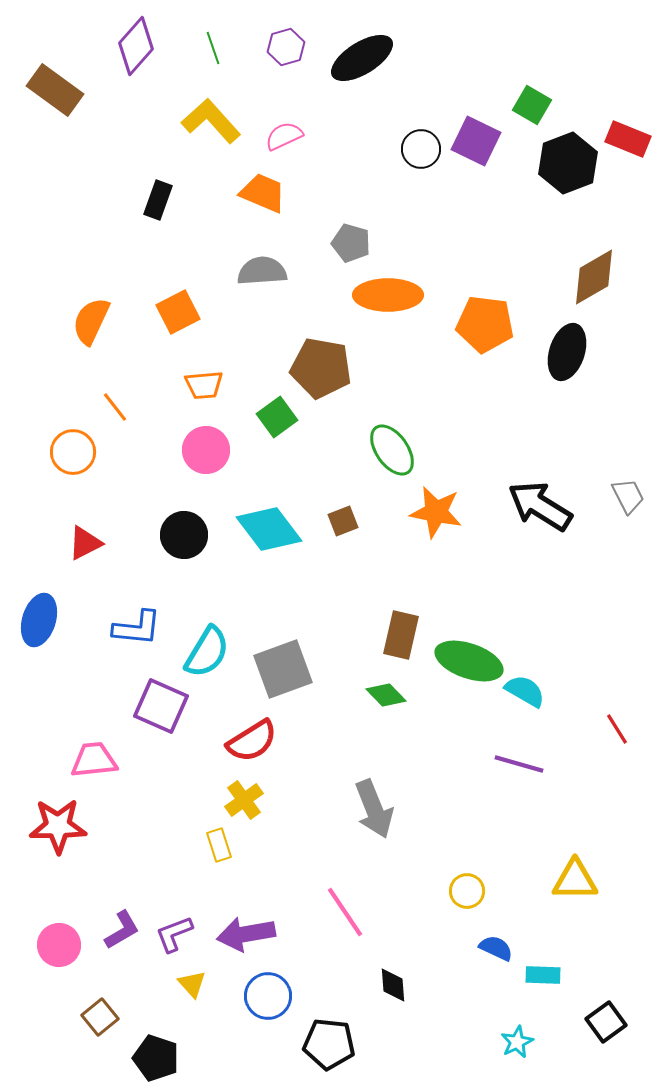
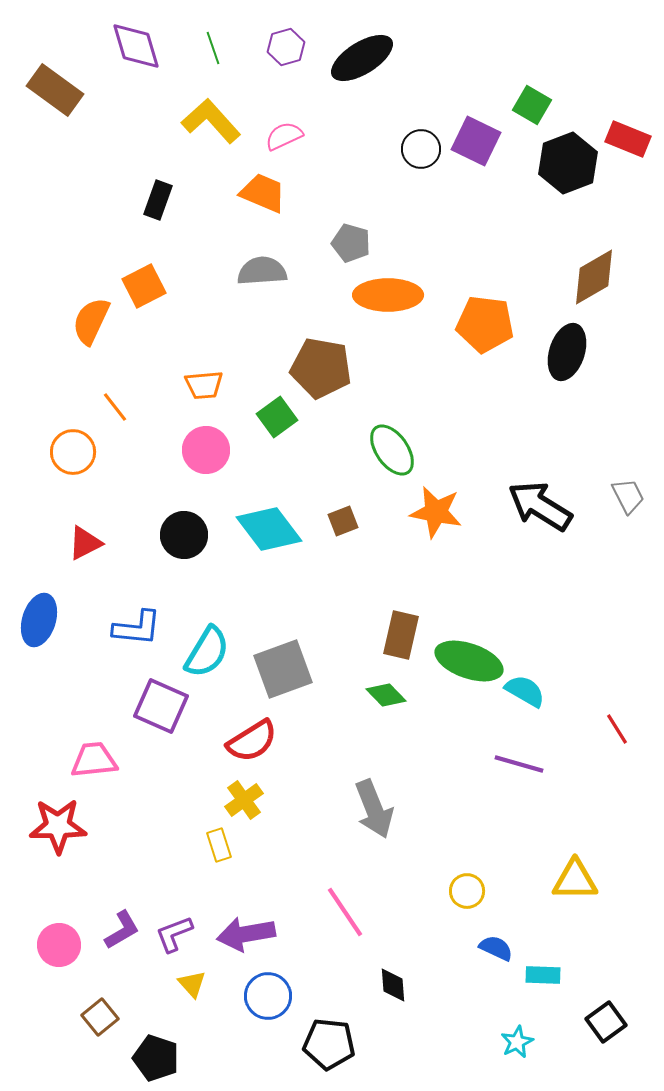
purple diamond at (136, 46): rotated 58 degrees counterclockwise
orange square at (178, 312): moved 34 px left, 26 px up
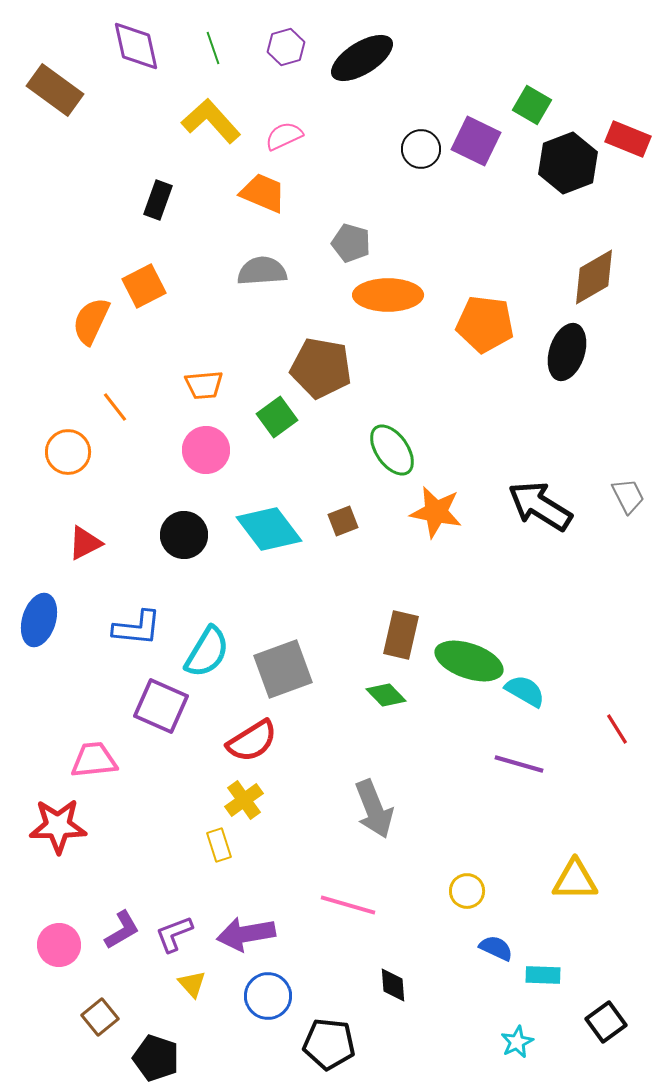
purple diamond at (136, 46): rotated 4 degrees clockwise
orange circle at (73, 452): moved 5 px left
pink line at (345, 912): moved 3 px right, 7 px up; rotated 40 degrees counterclockwise
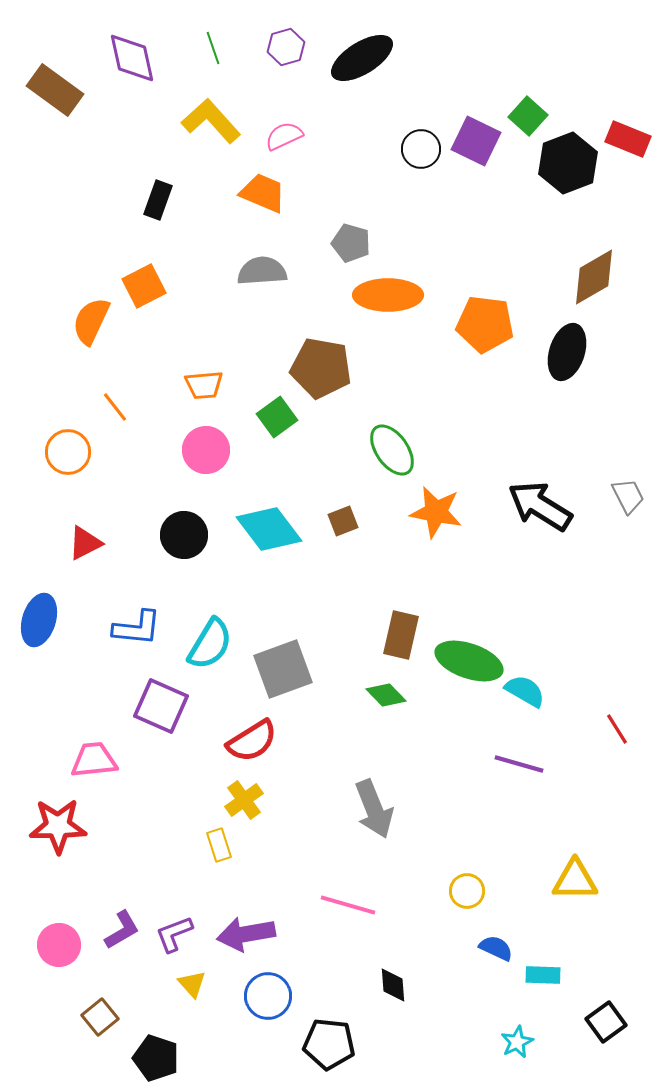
purple diamond at (136, 46): moved 4 px left, 12 px down
green square at (532, 105): moved 4 px left, 11 px down; rotated 12 degrees clockwise
cyan semicircle at (207, 652): moved 3 px right, 8 px up
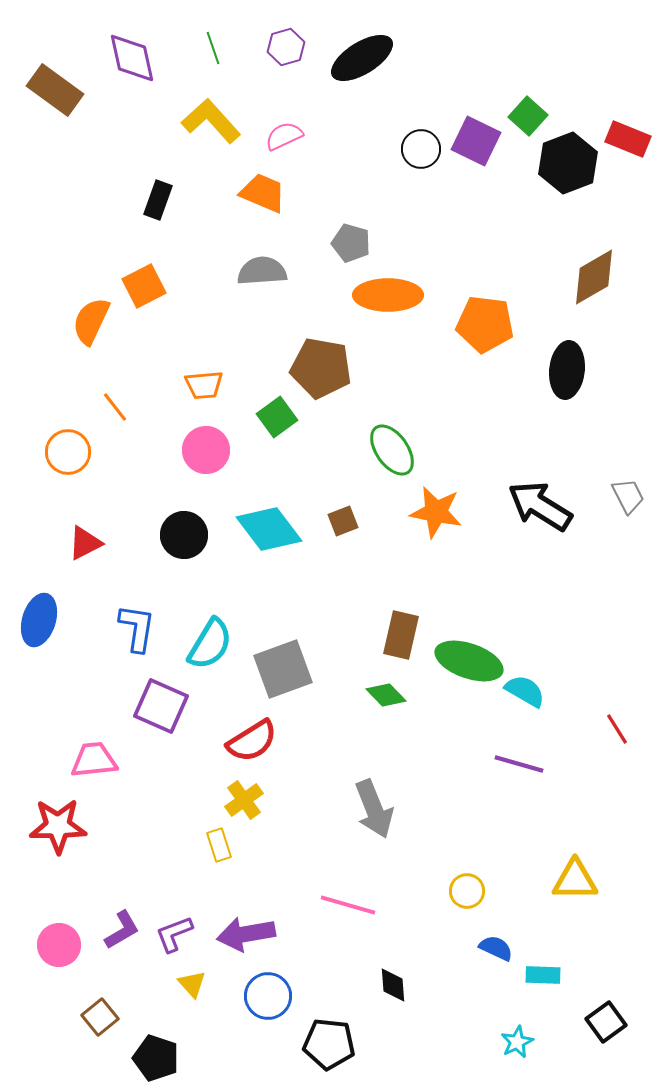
black ellipse at (567, 352): moved 18 px down; rotated 12 degrees counterclockwise
blue L-shape at (137, 628): rotated 87 degrees counterclockwise
